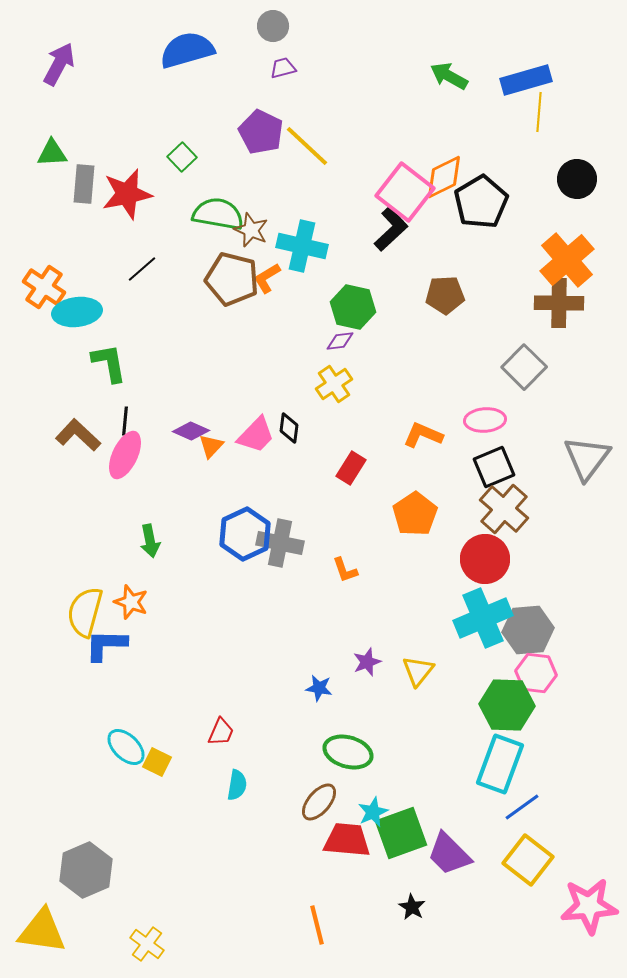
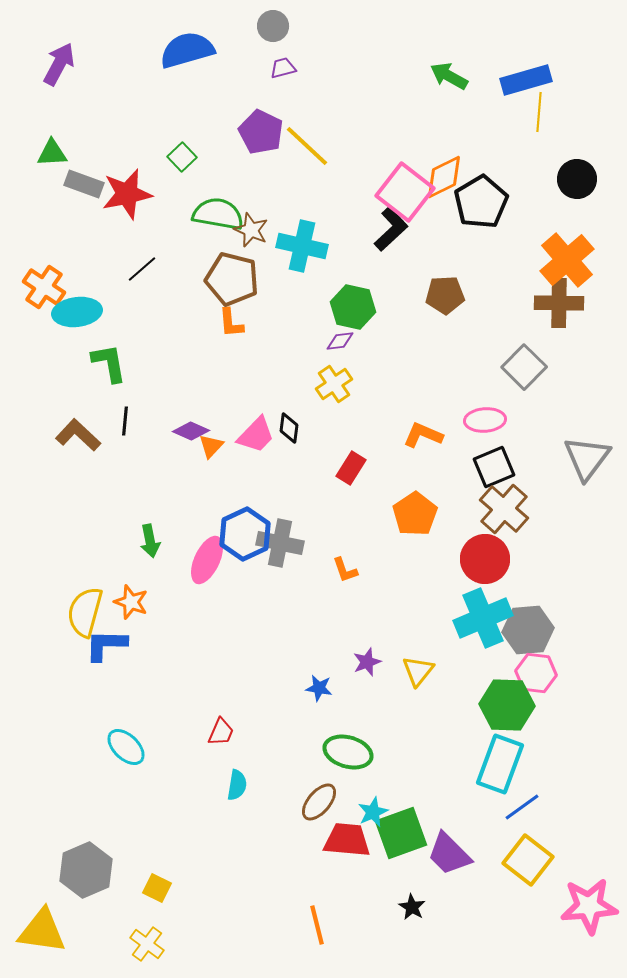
gray rectangle at (84, 184): rotated 75 degrees counterclockwise
orange L-shape at (267, 278): moved 36 px left, 45 px down; rotated 64 degrees counterclockwise
pink ellipse at (125, 455): moved 82 px right, 105 px down
yellow square at (157, 762): moved 126 px down
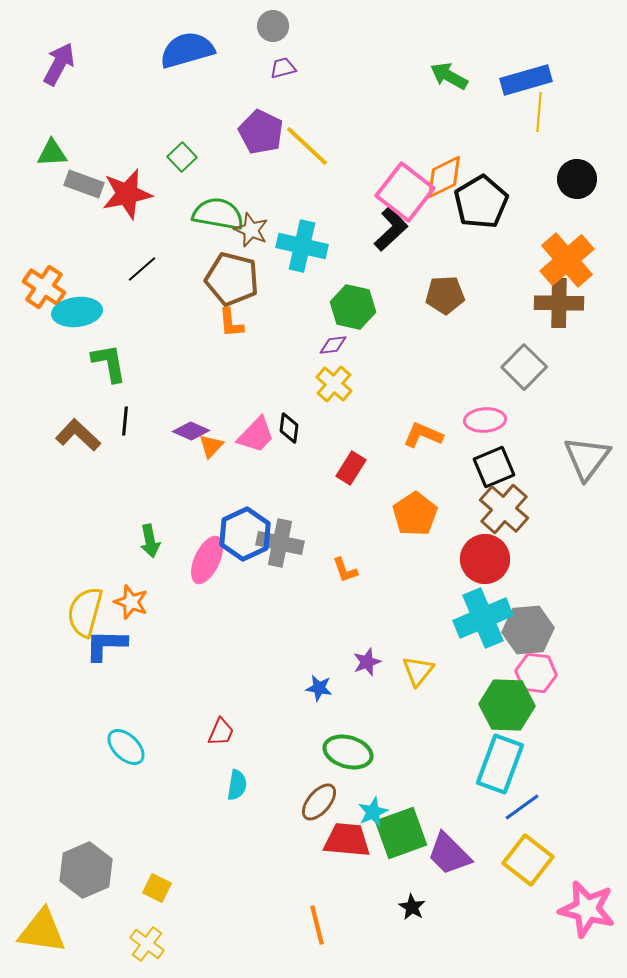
purple diamond at (340, 341): moved 7 px left, 4 px down
yellow cross at (334, 384): rotated 15 degrees counterclockwise
pink star at (589, 906): moved 2 px left, 3 px down; rotated 18 degrees clockwise
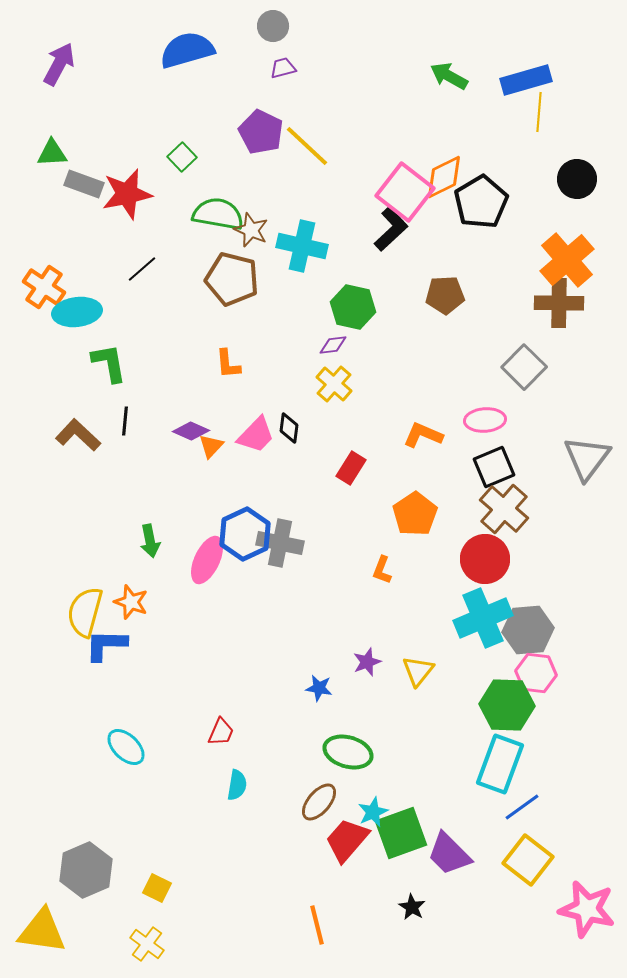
orange L-shape at (231, 323): moved 3 px left, 41 px down
orange L-shape at (345, 570): moved 37 px right; rotated 40 degrees clockwise
red trapezoid at (347, 840): rotated 54 degrees counterclockwise
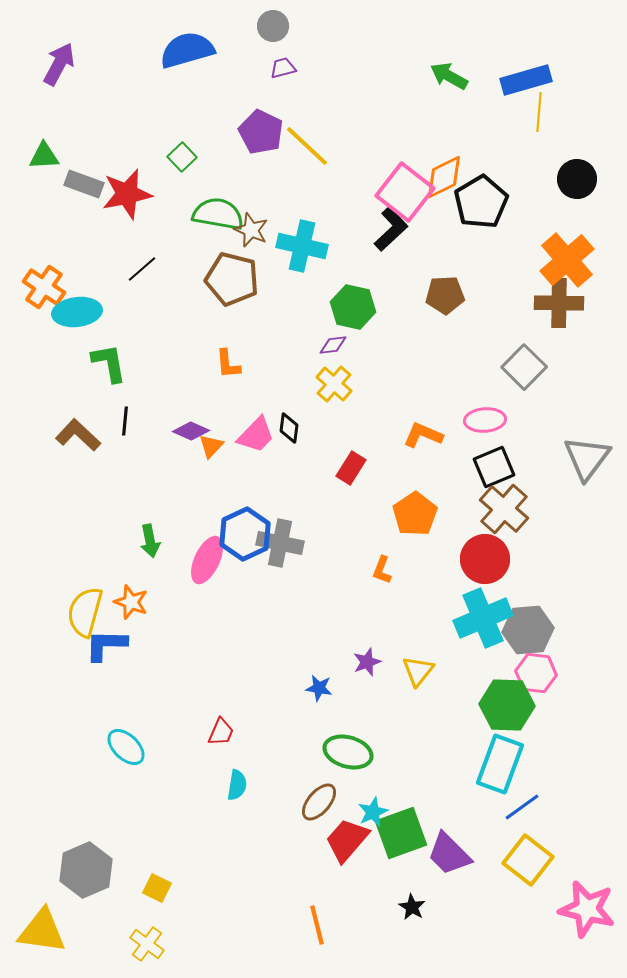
green triangle at (52, 153): moved 8 px left, 3 px down
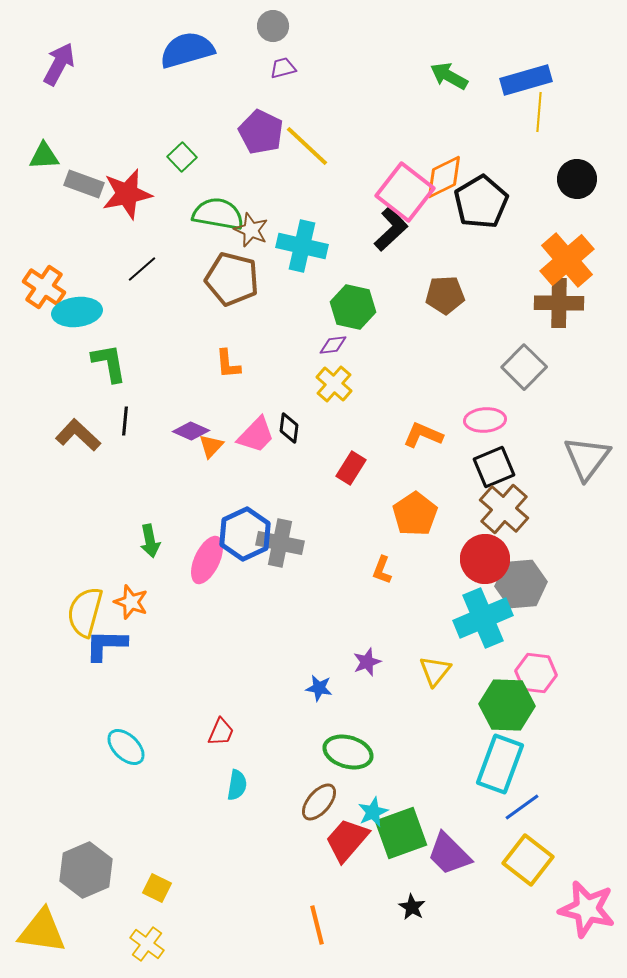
gray hexagon at (528, 630): moved 7 px left, 46 px up
yellow triangle at (418, 671): moved 17 px right
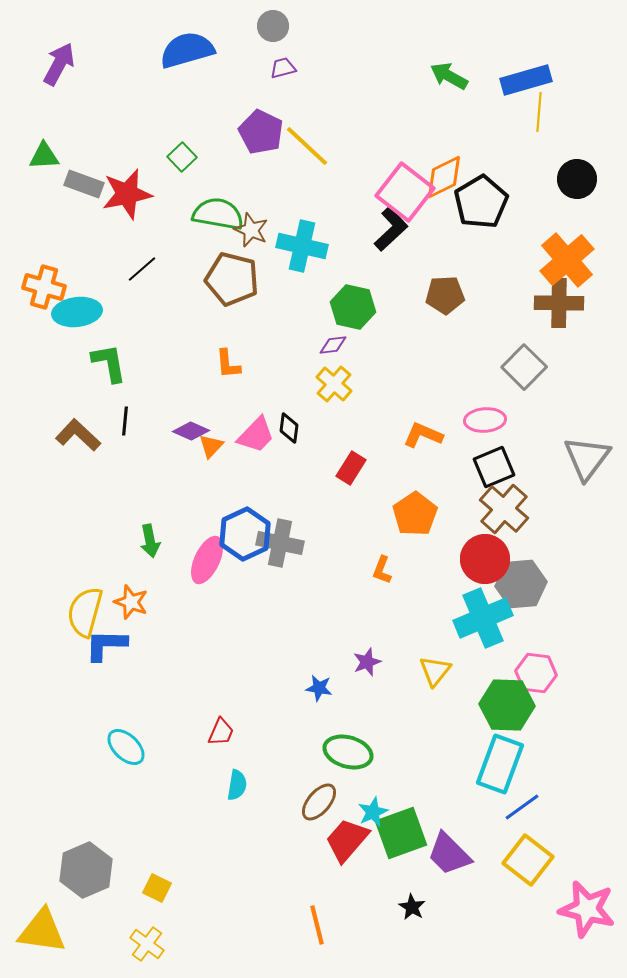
orange cross at (44, 287): rotated 18 degrees counterclockwise
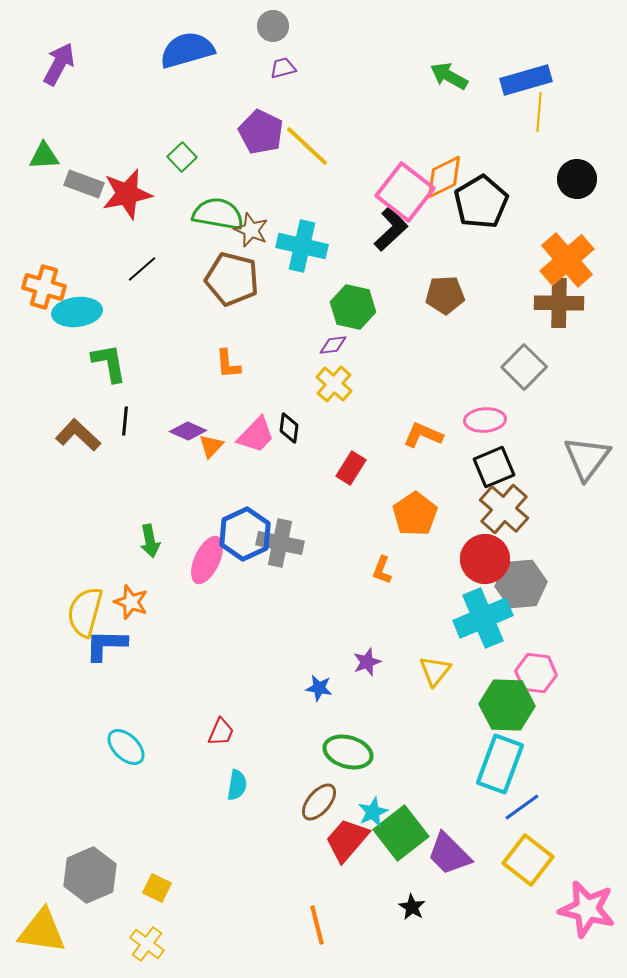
purple diamond at (191, 431): moved 3 px left
green square at (401, 833): rotated 18 degrees counterclockwise
gray hexagon at (86, 870): moved 4 px right, 5 px down
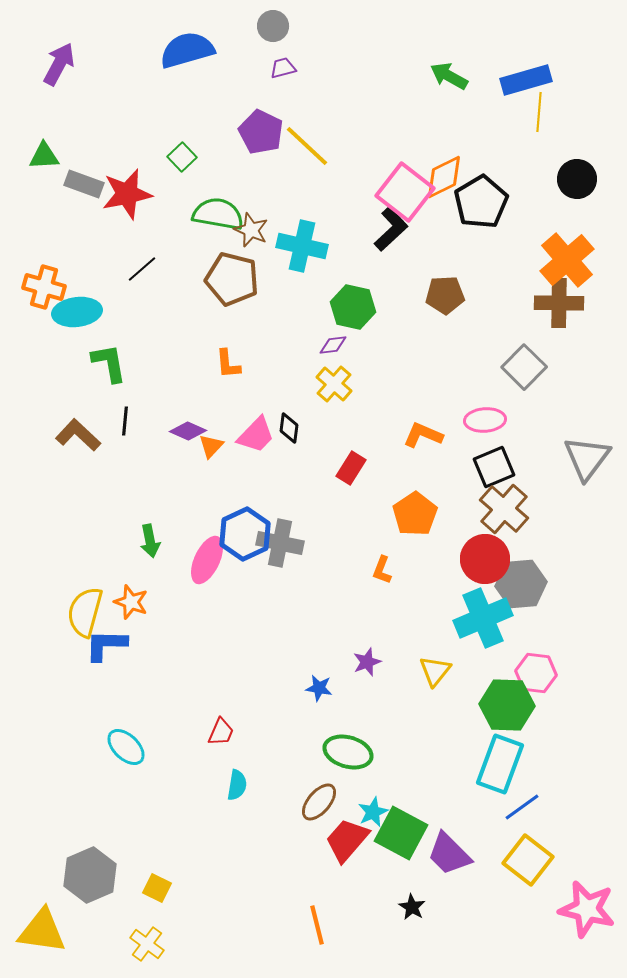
green square at (401, 833): rotated 24 degrees counterclockwise
